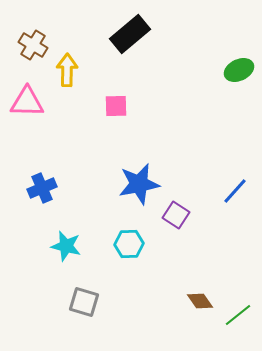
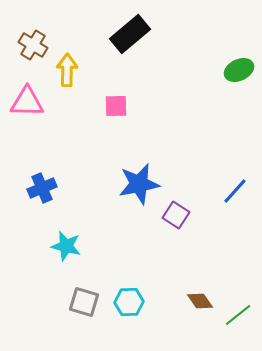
cyan hexagon: moved 58 px down
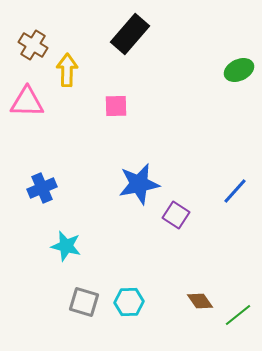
black rectangle: rotated 9 degrees counterclockwise
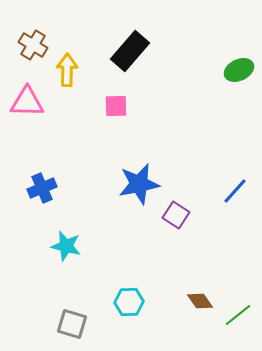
black rectangle: moved 17 px down
gray square: moved 12 px left, 22 px down
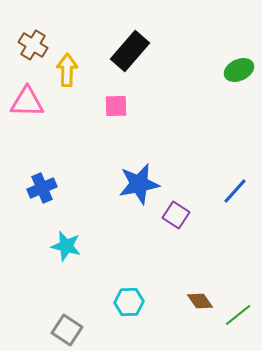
gray square: moved 5 px left, 6 px down; rotated 16 degrees clockwise
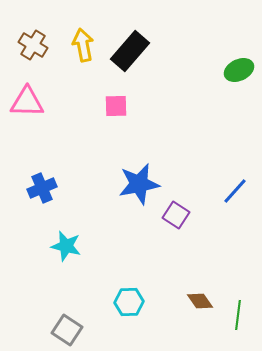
yellow arrow: moved 16 px right, 25 px up; rotated 12 degrees counterclockwise
green line: rotated 44 degrees counterclockwise
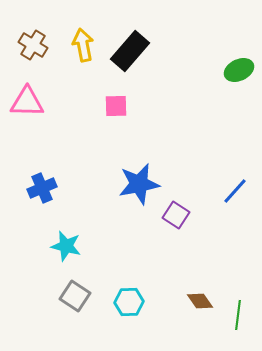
gray square: moved 8 px right, 34 px up
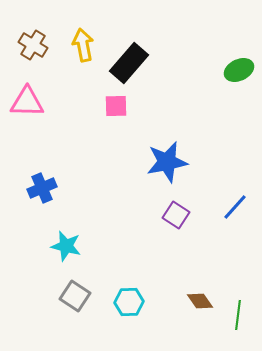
black rectangle: moved 1 px left, 12 px down
blue star: moved 28 px right, 22 px up
blue line: moved 16 px down
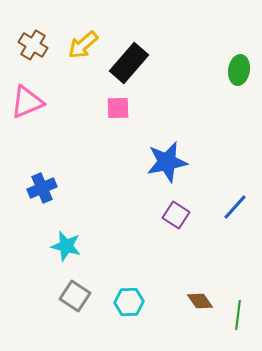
yellow arrow: rotated 120 degrees counterclockwise
green ellipse: rotated 56 degrees counterclockwise
pink triangle: rotated 24 degrees counterclockwise
pink square: moved 2 px right, 2 px down
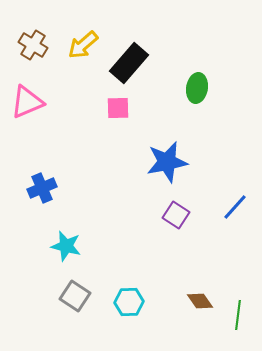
green ellipse: moved 42 px left, 18 px down
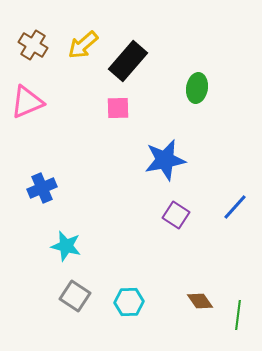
black rectangle: moved 1 px left, 2 px up
blue star: moved 2 px left, 2 px up
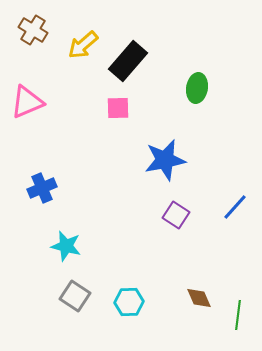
brown cross: moved 15 px up
brown diamond: moved 1 px left, 3 px up; rotated 12 degrees clockwise
